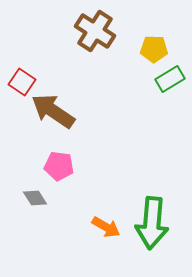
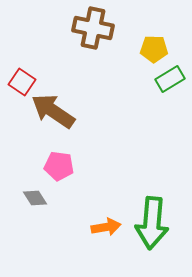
brown cross: moved 2 px left, 3 px up; rotated 21 degrees counterclockwise
orange arrow: rotated 40 degrees counterclockwise
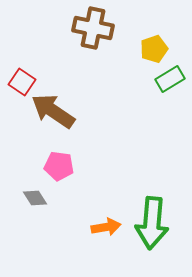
yellow pentagon: rotated 20 degrees counterclockwise
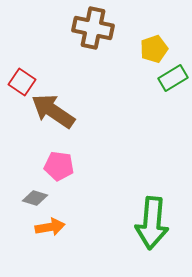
green rectangle: moved 3 px right, 1 px up
gray diamond: rotated 40 degrees counterclockwise
orange arrow: moved 56 px left
